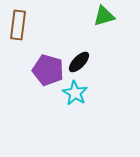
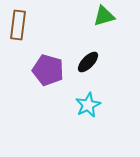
black ellipse: moved 9 px right
cyan star: moved 13 px right, 12 px down; rotated 15 degrees clockwise
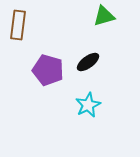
black ellipse: rotated 10 degrees clockwise
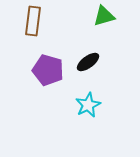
brown rectangle: moved 15 px right, 4 px up
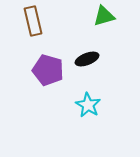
brown rectangle: rotated 20 degrees counterclockwise
black ellipse: moved 1 px left, 3 px up; rotated 15 degrees clockwise
cyan star: rotated 15 degrees counterclockwise
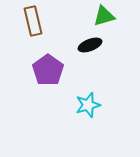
black ellipse: moved 3 px right, 14 px up
purple pentagon: rotated 20 degrees clockwise
cyan star: rotated 25 degrees clockwise
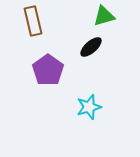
black ellipse: moved 1 px right, 2 px down; rotated 20 degrees counterclockwise
cyan star: moved 1 px right, 2 px down
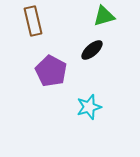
black ellipse: moved 1 px right, 3 px down
purple pentagon: moved 3 px right, 1 px down; rotated 8 degrees counterclockwise
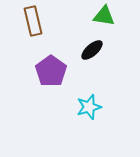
green triangle: rotated 25 degrees clockwise
purple pentagon: rotated 8 degrees clockwise
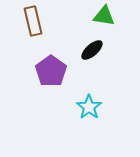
cyan star: rotated 20 degrees counterclockwise
